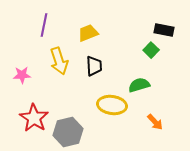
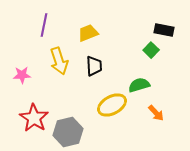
yellow ellipse: rotated 36 degrees counterclockwise
orange arrow: moved 1 px right, 9 px up
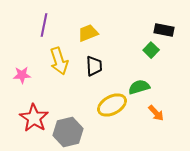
green semicircle: moved 2 px down
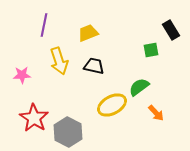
black rectangle: moved 7 px right; rotated 48 degrees clockwise
green square: rotated 35 degrees clockwise
black trapezoid: rotated 75 degrees counterclockwise
green semicircle: rotated 20 degrees counterclockwise
gray hexagon: rotated 20 degrees counterclockwise
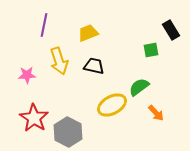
pink star: moved 5 px right
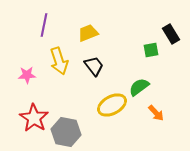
black rectangle: moved 4 px down
black trapezoid: rotated 40 degrees clockwise
gray hexagon: moved 2 px left; rotated 16 degrees counterclockwise
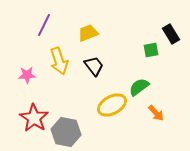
purple line: rotated 15 degrees clockwise
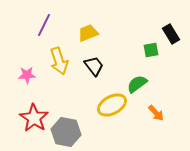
green semicircle: moved 2 px left, 3 px up
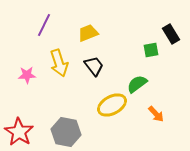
yellow arrow: moved 2 px down
orange arrow: moved 1 px down
red star: moved 15 px left, 14 px down
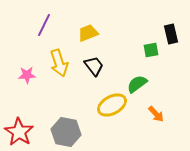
black rectangle: rotated 18 degrees clockwise
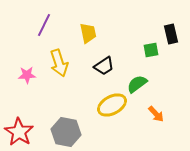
yellow trapezoid: rotated 100 degrees clockwise
black trapezoid: moved 10 px right; rotated 95 degrees clockwise
